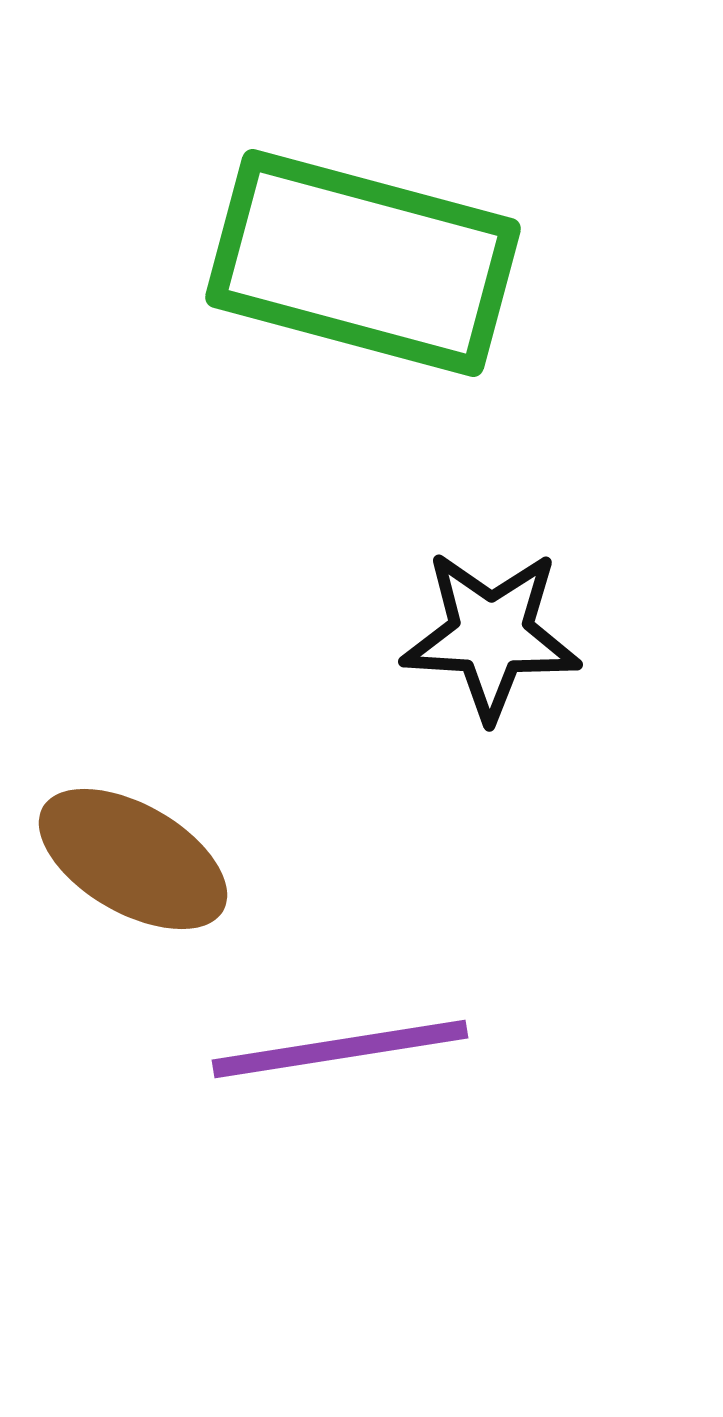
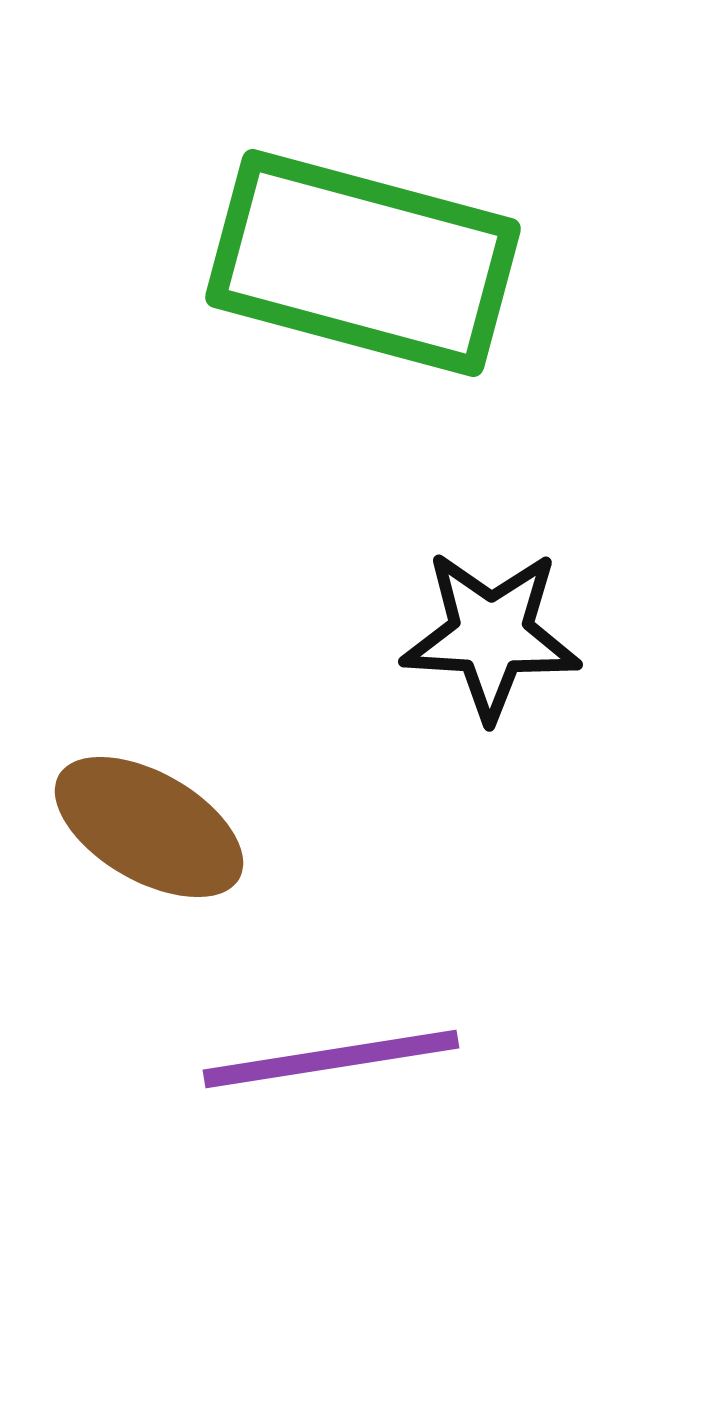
brown ellipse: moved 16 px right, 32 px up
purple line: moved 9 px left, 10 px down
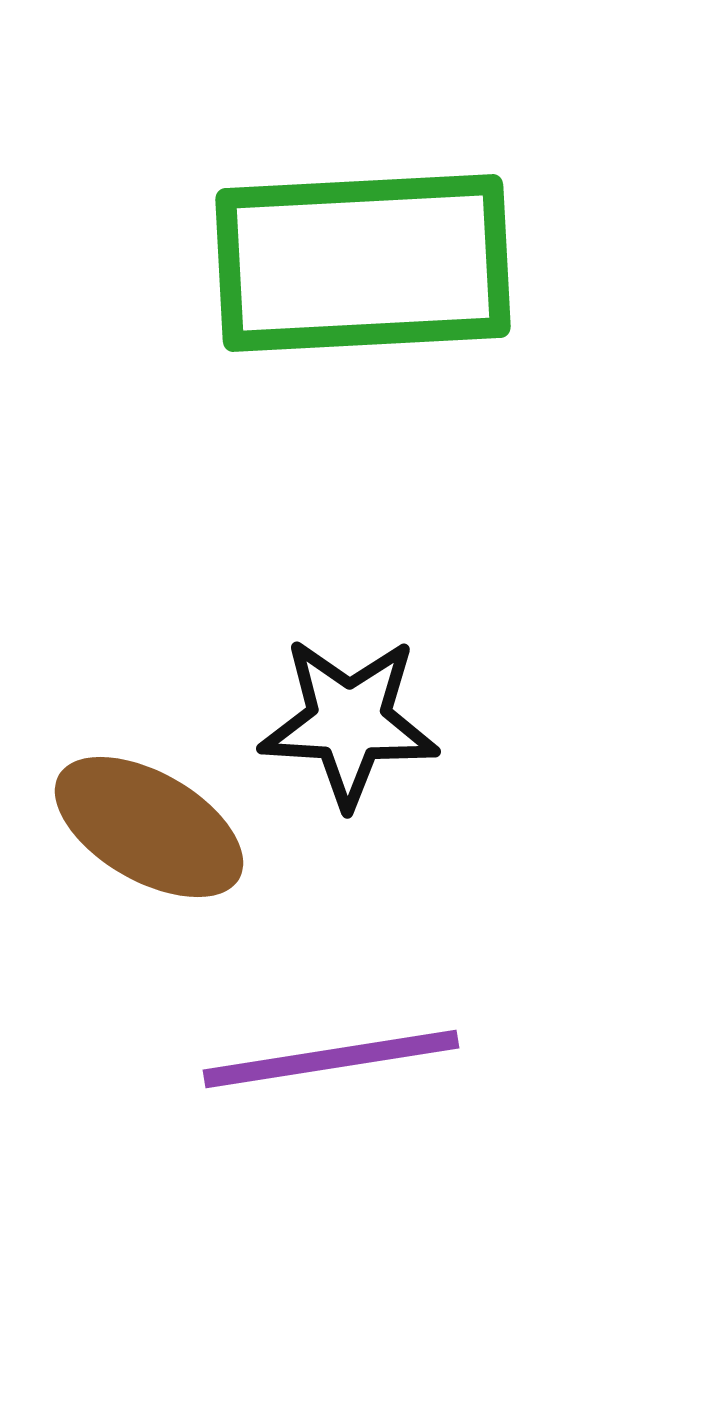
green rectangle: rotated 18 degrees counterclockwise
black star: moved 142 px left, 87 px down
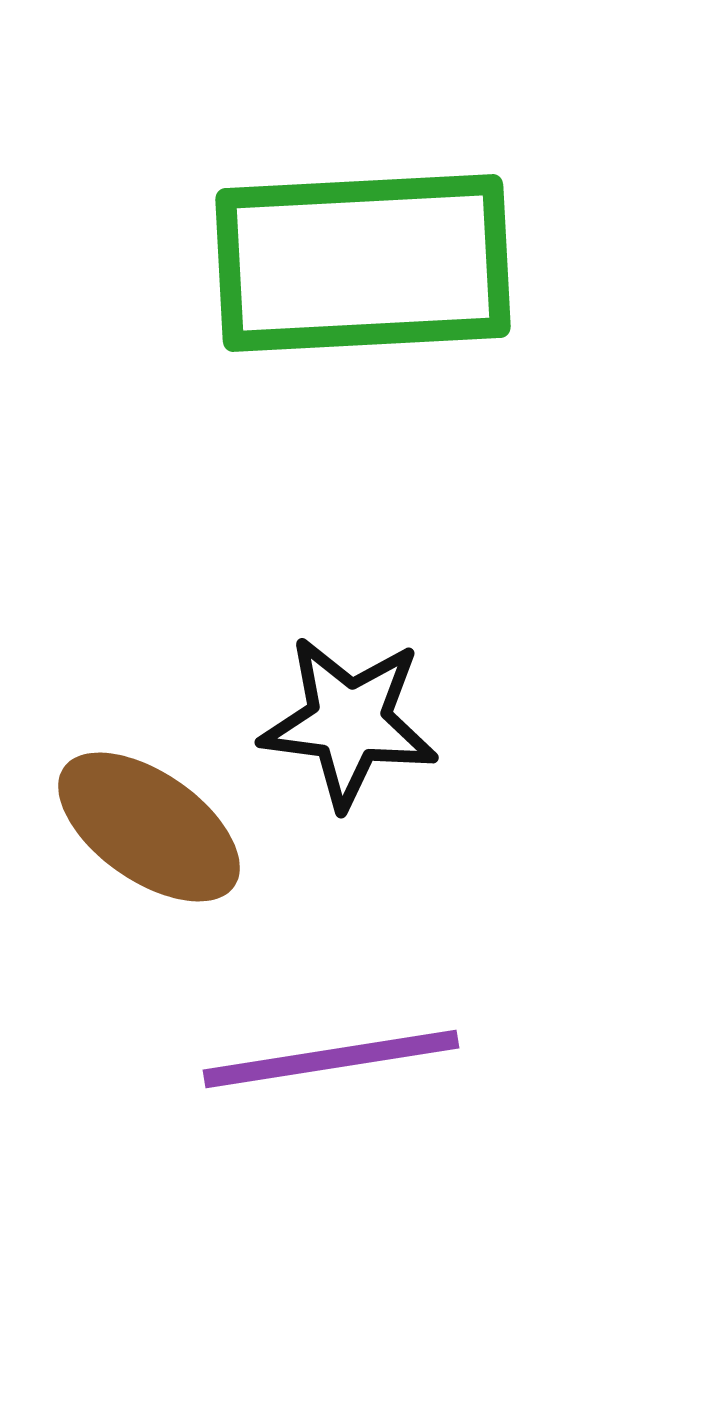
black star: rotated 4 degrees clockwise
brown ellipse: rotated 5 degrees clockwise
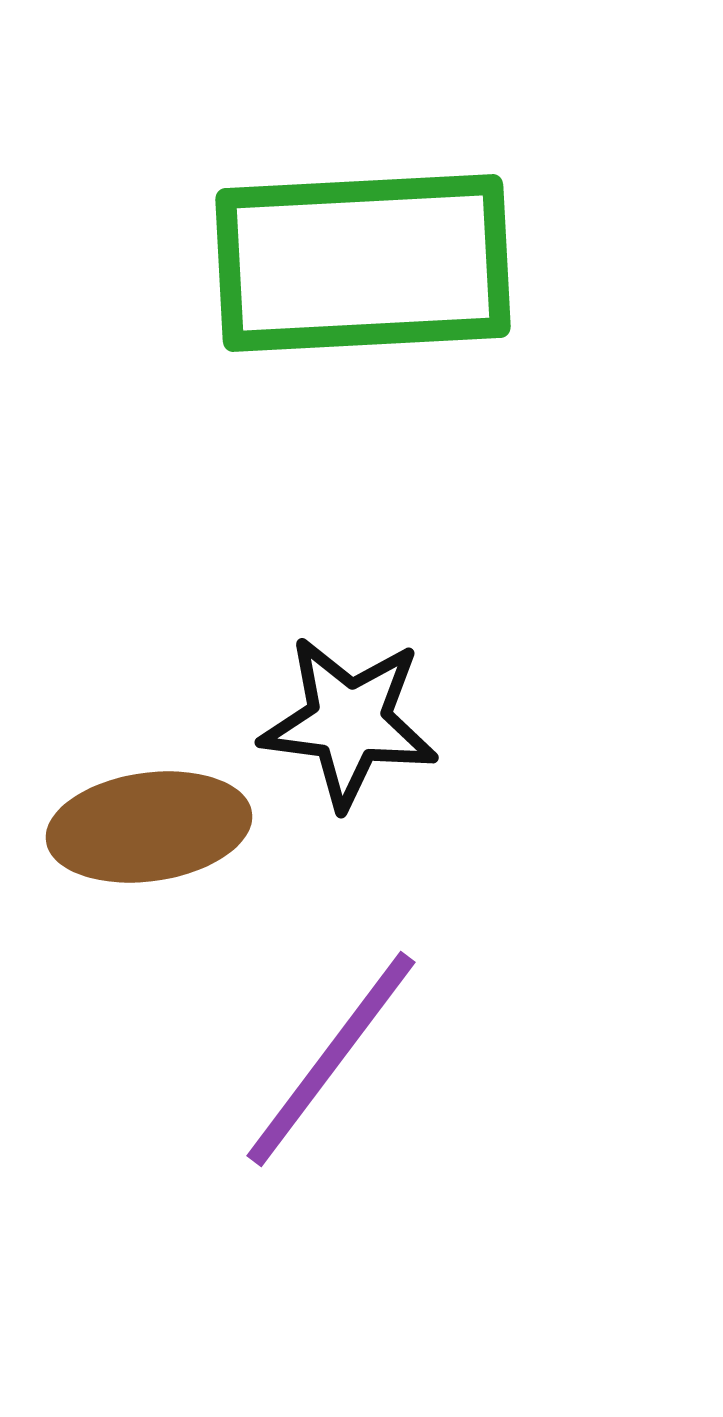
brown ellipse: rotated 43 degrees counterclockwise
purple line: rotated 44 degrees counterclockwise
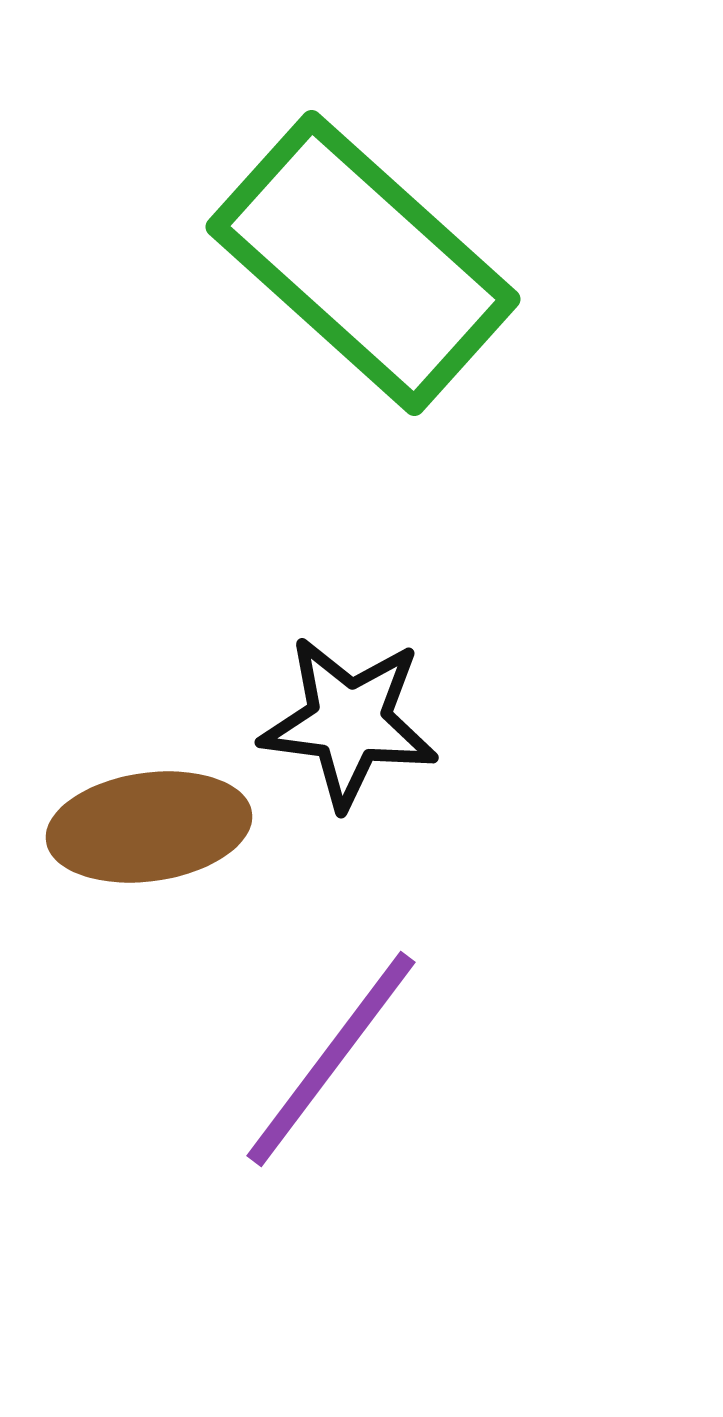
green rectangle: rotated 45 degrees clockwise
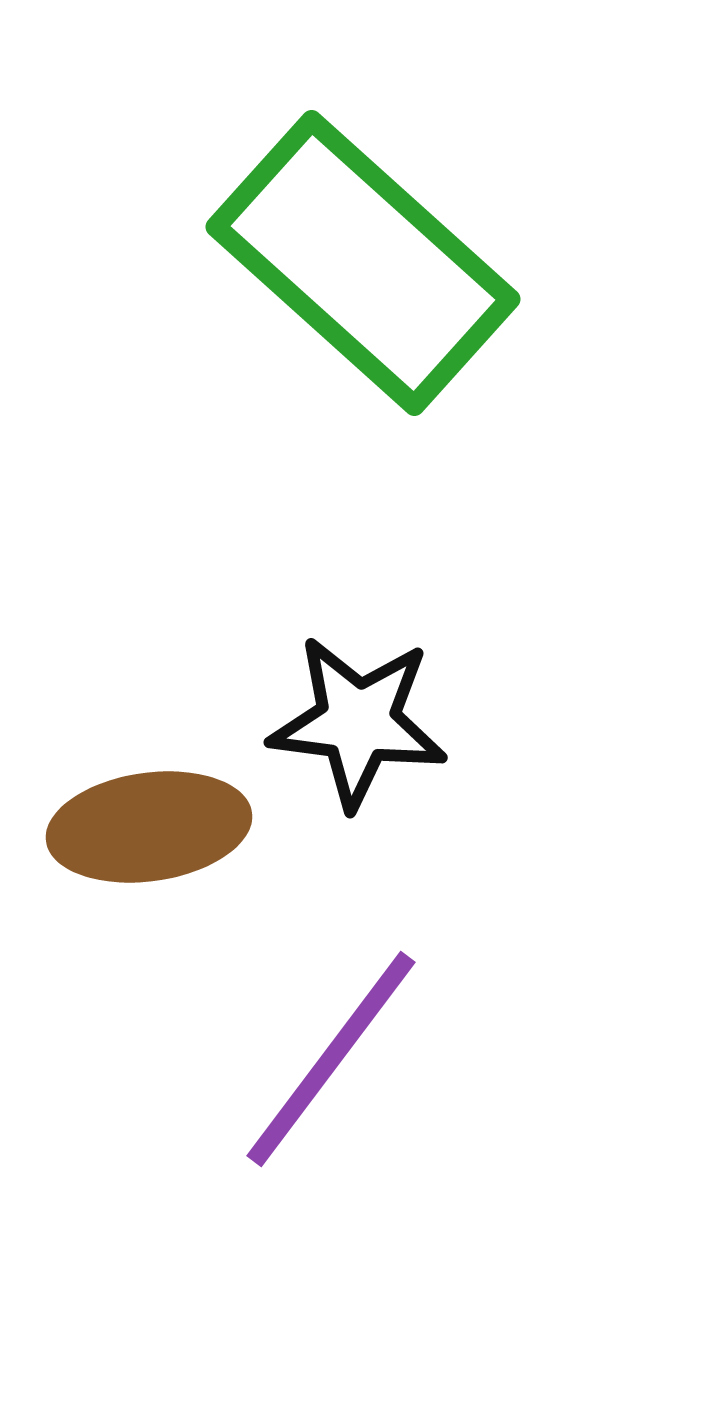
black star: moved 9 px right
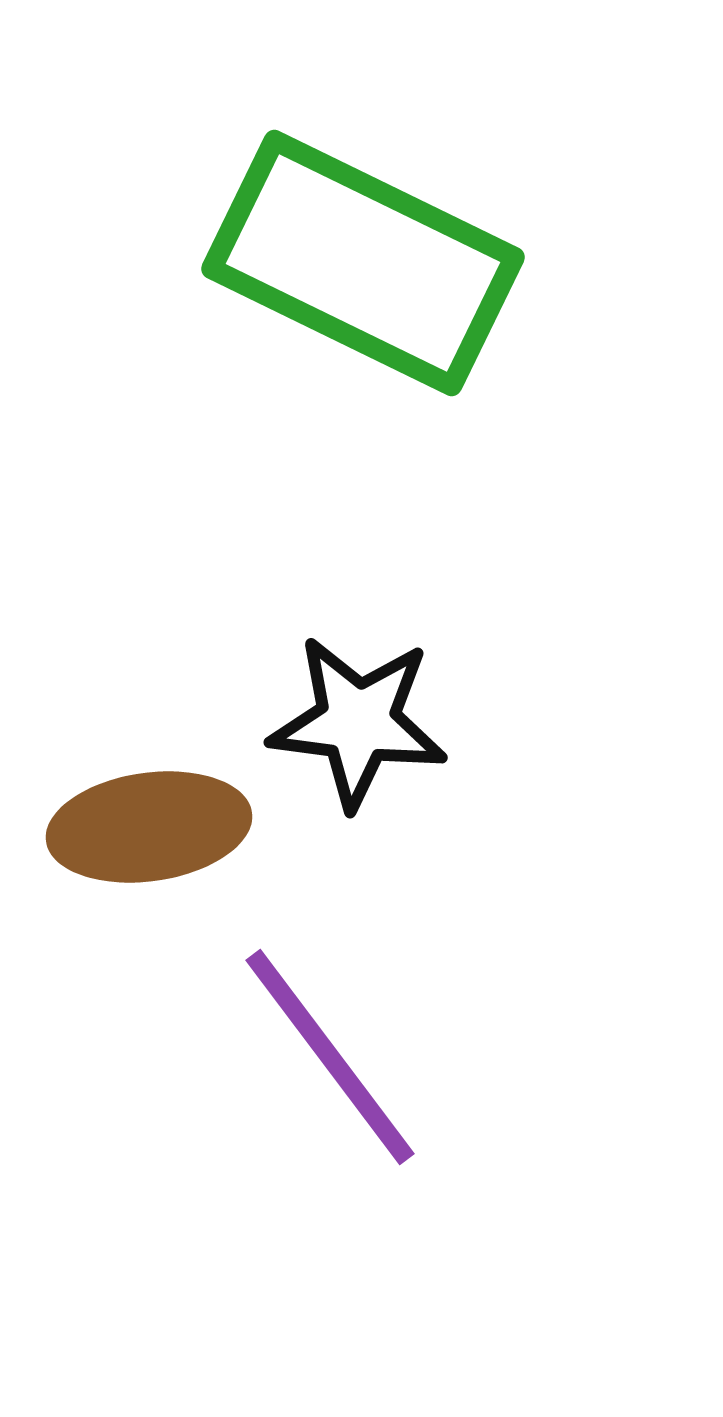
green rectangle: rotated 16 degrees counterclockwise
purple line: moved 1 px left, 2 px up; rotated 74 degrees counterclockwise
